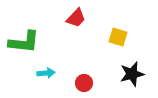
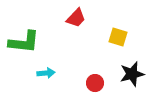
red circle: moved 11 px right
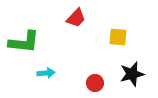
yellow square: rotated 12 degrees counterclockwise
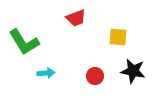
red trapezoid: rotated 25 degrees clockwise
green L-shape: rotated 52 degrees clockwise
black star: moved 1 px right, 3 px up; rotated 25 degrees clockwise
red circle: moved 7 px up
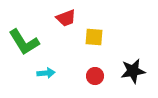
red trapezoid: moved 10 px left
yellow square: moved 24 px left
black star: rotated 20 degrees counterclockwise
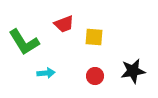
red trapezoid: moved 2 px left, 6 px down
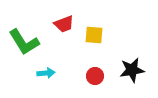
yellow square: moved 2 px up
black star: moved 1 px left, 1 px up
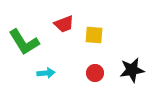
red circle: moved 3 px up
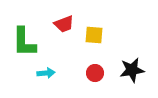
green L-shape: rotated 32 degrees clockwise
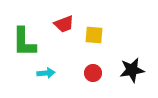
red circle: moved 2 px left
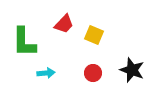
red trapezoid: rotated 25 degrees counterclockwise
yellow square: rotated 18 degrees clockwise
black star: rotated 30 degrees clockwise
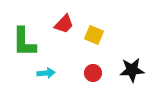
black star: rotated 25 degrees counterclockwise
